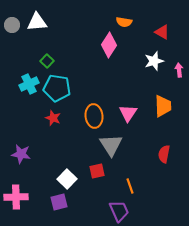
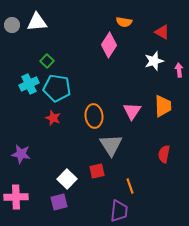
pink triangle: moved 4 px right, 2 px up
purple trapezoid: rotated 30 degrees clockwise
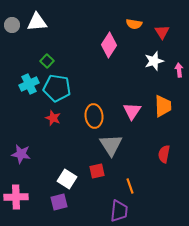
orange semicircle: moved 10 px right, 2 px down
red triangle: rotated 28 degrees clockwise
white square: rotated 12 degrees counterclockwise
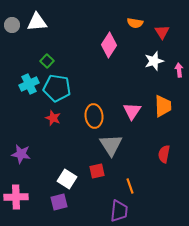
orange semicircle: moved 1 px right, 1 px up
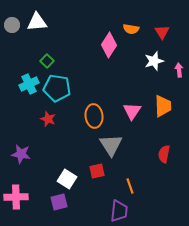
orange semicircle: moved 4 px left, 6 px down
red star: moved 5 px left, 1 px down
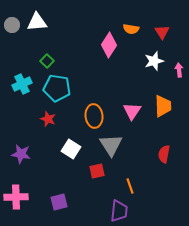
cyan cross: moved 7 px left
white square: moved 4 px right, 30 px up
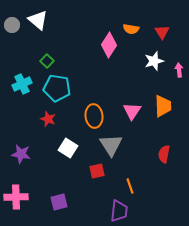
white triangle: moved 1 px right, 2 px up; rotated 45 degrees clockwise
white square: moved 3 px left, 1 px up
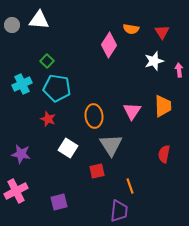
white triangle: moved 1 px right; rotated 35 degrees counterclockwise
pink cross: moved 6 px up; rotated 25 degrees counterclockwise
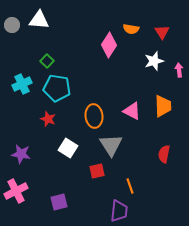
pink triangle: rotated 36 degrees counterclockwise
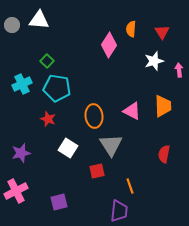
orange semicircle: rotated 84 degrees clockwise
purple star: moved 1 px up; rotated 24 degrees counterclockwise
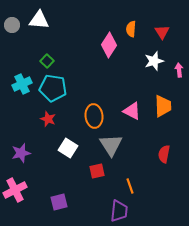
cyan pentagon: moved 4 px left
pink cross: moved 1 px left, 1 px up
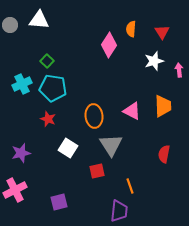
gray circle: moved 2 px left
